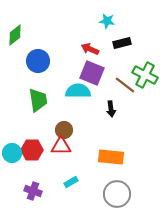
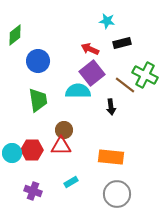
purple square: rotated 30 degrees clockwise
black arrow: moved 2 px up
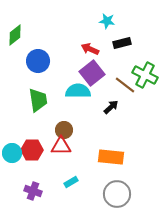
black arrow: rotated 126 degrees counterclockwise
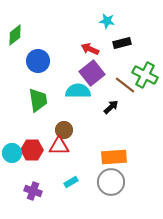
red triangle: moved 2 px left
orange rectangle: moved 3 px right; rotated 10 degrees counterclockwise
gray circle: moved 6 px left, 12 px up
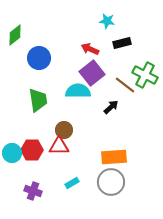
blue circle: moved 1 px right, 3 px up
cyan rectangle: moved 1 px right, 1 px down
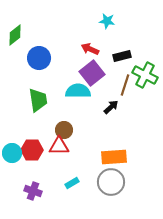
black rectangle: moved 13 px down
brown line: rotated 70 degrees clockwise
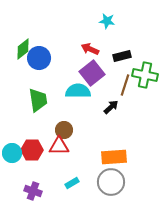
green diamond: moved 8 px right, 14 px down
green cross: rotated 15 degrees counterclockwise
